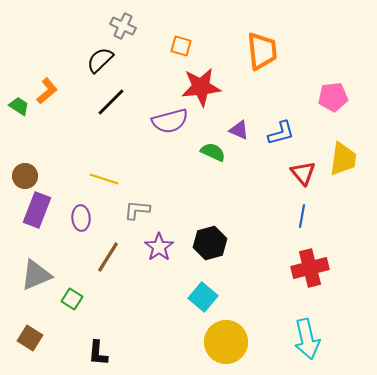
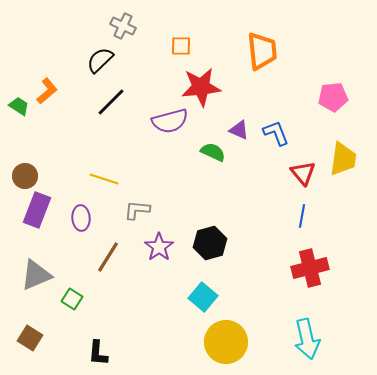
orange square: rotated 15 degrees counterclockwise
blue L-shape: moved 5 px left; rotated 96 degrees counterclockwise
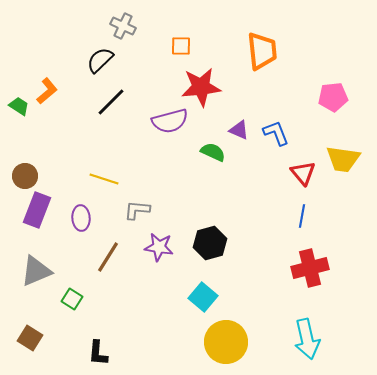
yellow trapezoid: rotated 90 degrees clockwise
purple star: rotated 28 degrees counterclockwise
gray triangle: moved 4 px up
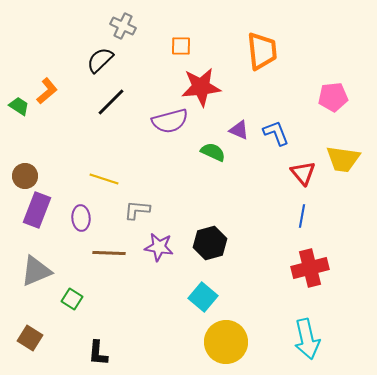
brown line: moved 1 px right, 4 px up; rotated 60 degrees clockwise
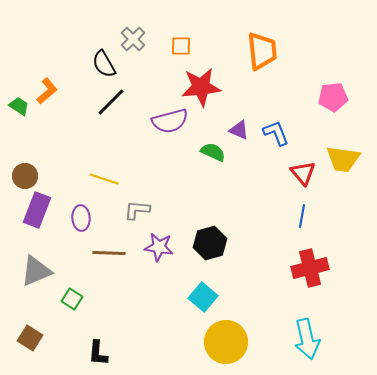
gray cross: moved 10 px right, 13 px down; rotated 20 degrees clockwise
black semicircle: moved 4 px right, 4 px down; rotated 76 degrees counterclockwise
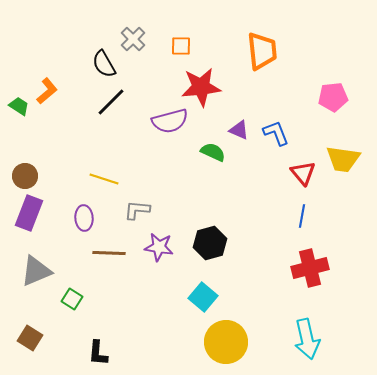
purple rectangle: moved 8 px left, 3 px down
purple ellipse: moved 3 px right
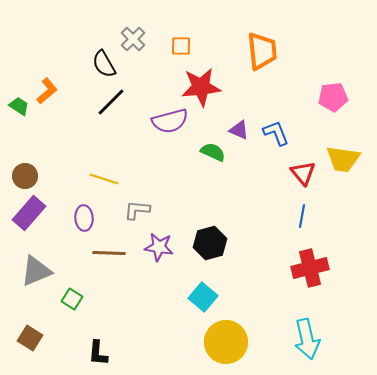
purple rectangle: rotated 20 degrees clockwise
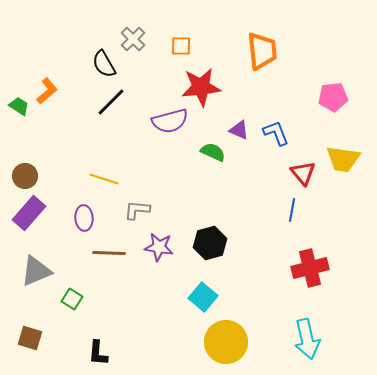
blue line: moved 10 px left, 6 px up
brown square: rotated 15 degrees counterclockwise
